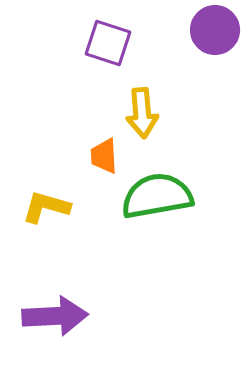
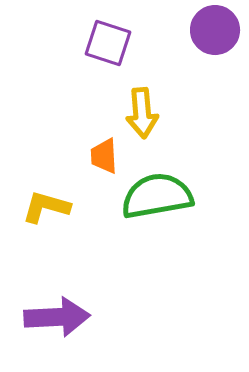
purple arrow: moved 2 px right, 1 px down
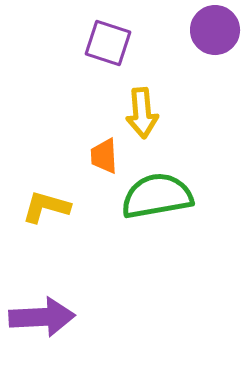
purple arrow: moved 15 px left
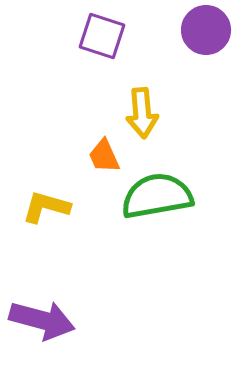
purple circle: moved 9 px left
purple square: moved 6 px left, 7 px up
orange trapezoid: rotated 21 degrees counterclockwise
purple arrow: moved 3 px down; rotated 18 degrees clockwise
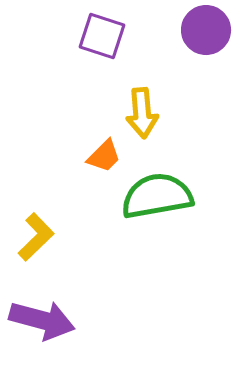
orange trapezoid: rotated 111 degrees counterclockwise
yellow L-shape: moved 10 px left, 30 px down; rotated 120 degrees clockwise
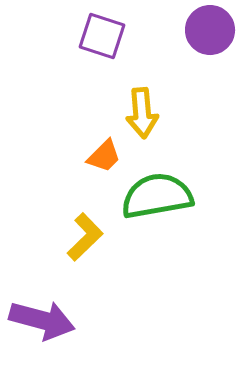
purple circle: moved 4 px right
yellow L-shape: moved 49 px right
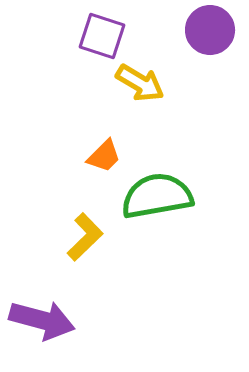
yellow arrow: moved 2 px left, 30 px up; rotated 54 degrees counterclockwise
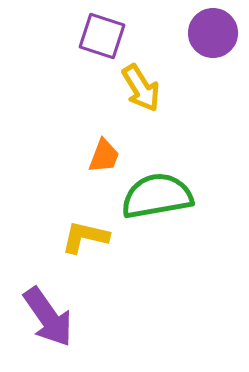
purple circle: moved 3 px right, 3 px down
yellow arrow: moved 1 px right, 5 px down; rotated 27 degrees clockwise
orange trapezoid: rotated 24 degrees counterclockwise
yellow L-shape: rotated 123 degrees counterclockwise
purple arrow: moved 6 px right, 3 px up; rotated 40 degrees clockwise
